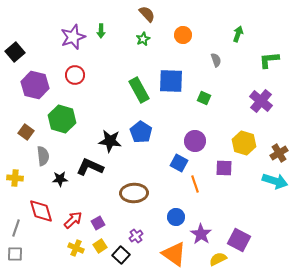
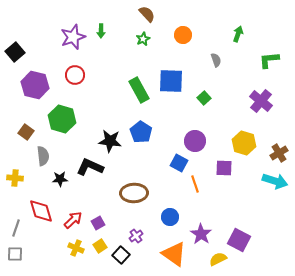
green square at (204, 98): rotated 24 degrees clockwise
blue circle at (176, 217): moved 6 px left
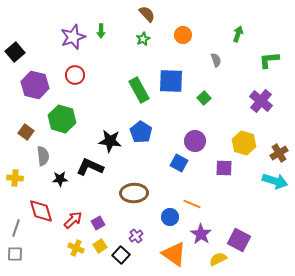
orange line at (195, 184): moved 3 px left, 20 px down; rotated 48 degrees counterclockwise
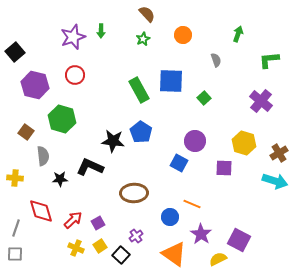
black star at (110, 141): moved 3 px right
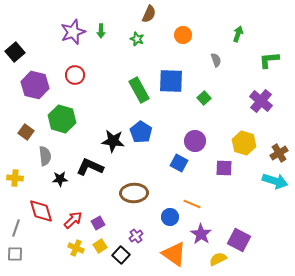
brown semicircle at (147, 14): moved 2 px right; rotated 66 degrees clockwise
purple star at (73, 37): moved 5 px up
green star at (143, 39): moved 6 px left; rotated 24 degrees counterclockwise
gray semicircle at (43, 156): moved 2 px right
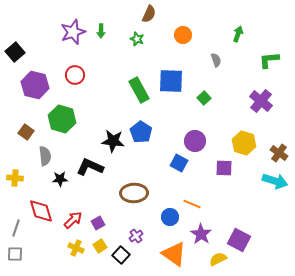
brown cross at (279, 153): rotated 24 degrees counterclockwise
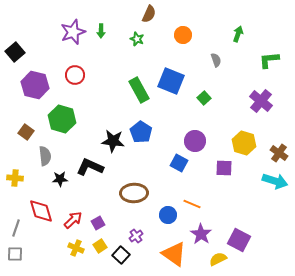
blue square at (171, 81): rotated 20 degrees clockwise
blue circle at (170, 217): moved 2 px left, 2 px up
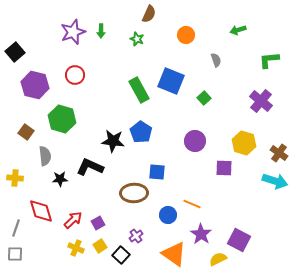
green arrow at (238, 34): moved 4 px up; rotated 126 degrees counterclockwise
orange circle at (183, 35): moved 3 px right
blue square at (179, 163): moved 22 px left, 9 px down; rotated 24 degrees counterclockwise
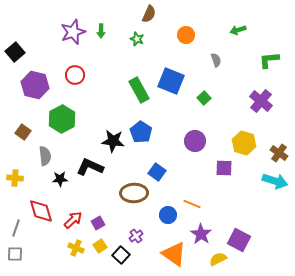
green hexagon at (62, 119): rotated 16 degrees clockwise
brown square at (26, 132): moved 3 px left
blue square at (157, 172): rotated 30 degrees clockwise
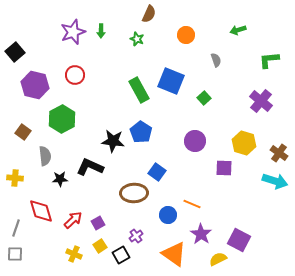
yellow cross at (76, 248): moved 2 px left, 6 px down
black square at (121, 255): rotated 18 degrees clockwise
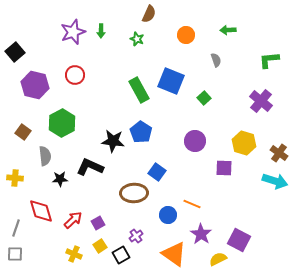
green arrow at (238, 30): moved 10 px left; rotated 14 degrees clockwise
green hexagon at (62, 119): moved 4 px down
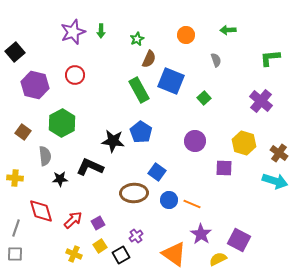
brown semicircle at (149, 14): moved 45 px down
green star at (137, 39): rotated 24 degrees clockwise
green L-shape at (269, 60): moved 1 px right, 2 px up
blue circle at (168, 215): moved 1 px right, 15 px up
